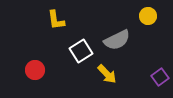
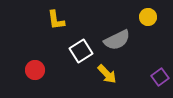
yellow circle: moved 1 px down
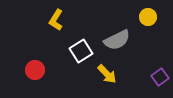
yellow L-shape: rotated 40 degrees clockwise
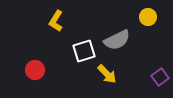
yellow L-shape: moved 1 px down
white square: moved 3 px right; rotated 15 degrees clockwise
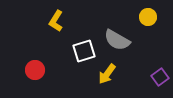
gray semicircle: rotated 56 degrees clockwise
yellow arrow: rotated 80 degrees clockwise
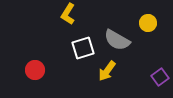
yellow circle: moved 6 px down
yellow L-shape: moved 12 px right, 7 px up
white square: moved 1 px left, 3 px up
yellow arrow: moved 3 px up
